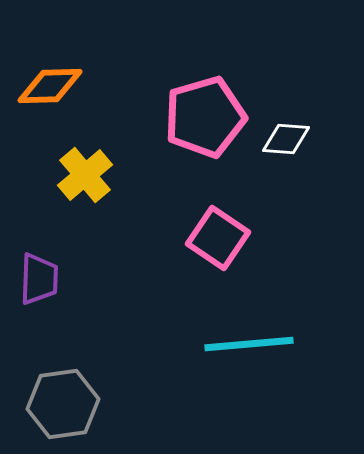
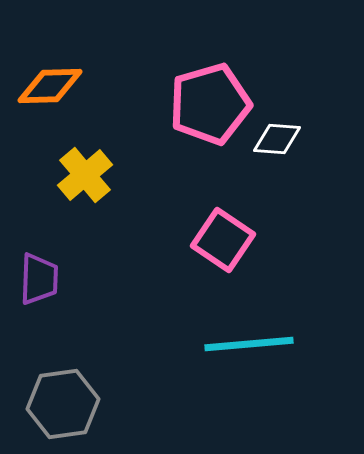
pink pentagon: moved 5 px right, 13 px up
white diamond: moved 9 px left
pink square: moved 5 px right, 2 px down
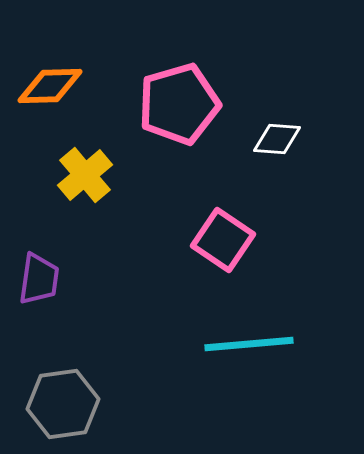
pink pentagon: moved 31 px left
purple trapezoid: rotated 6 degrees clockwise
